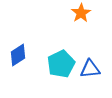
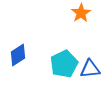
cyan pentagon: moved 3 px right
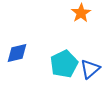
blue diamond: moved 1 px left, 2 px up; rotated 20 degrees clockwise
blue triangle: rotated 35 degrees counterclockwise
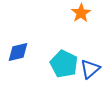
blue diamond: moved 1 px right, 1 px up
cyan pentagon: rotated 20 degrees counterclockwise
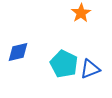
blue triangle: rotated 20 degrees clockwise
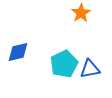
cyan pentagon: rotated 20 degrees clockwise
blue triangle: rotated 10 degrees clockwise
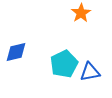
blue diamond: moved 2 px left
blue triangle: moved 3 px down
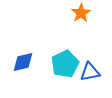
blue diamond: moved 7 px right, 10 px down
cyan pentagon: moved 1 px right
